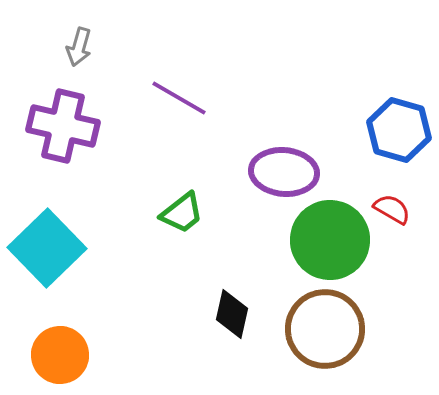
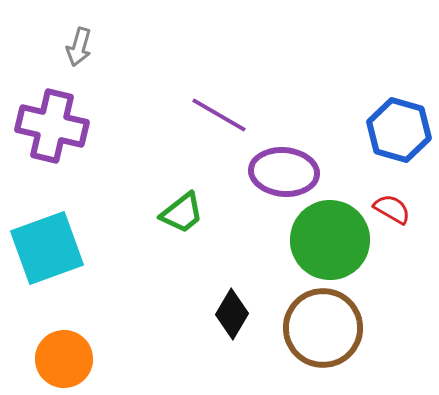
purple line: moved 40 px right, 17 px down
purple cross: moved 11 px left
cyan square: rotated 24 degrees clockwise
black diamond: rotated 18 degrees clockwise
brown circle: moved 2 px left, 1 px up
orange circle: moved 4 px right, 4 px down
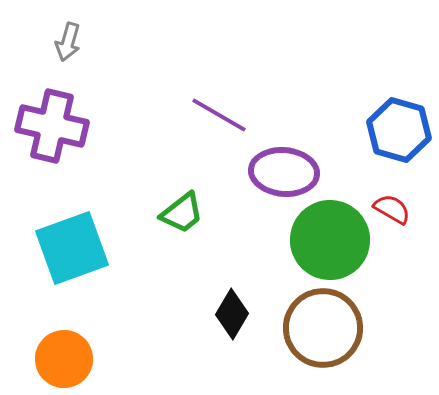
gray arrow: moved 11 px left, 5 px up
cyan square: moved 25 px right
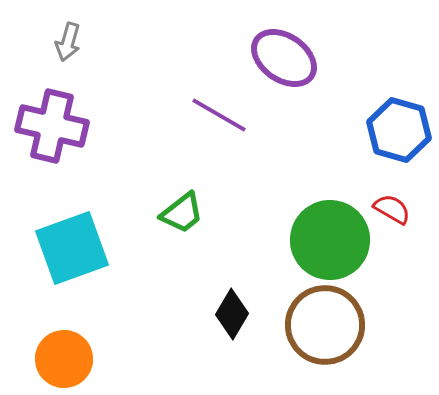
purple ellipse: moved 114 px up; rotated 30 degrees clockwise
brown circle: moved 2 px right, 3 px up
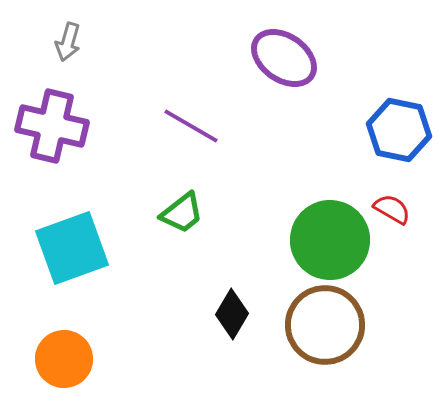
purple line: moved 28 px left, 11 px down
blue hexagon: rotated 4 degrees counterclockwise
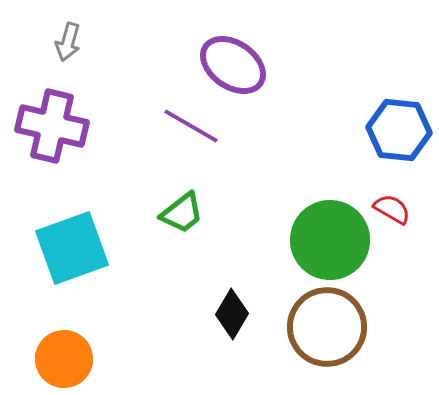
purple ellipse: moved 51 px left, 7 px down
blue hexagon: rotated 6 degrees counterclockwise
brown circle: moved 2 px right, 2 px down
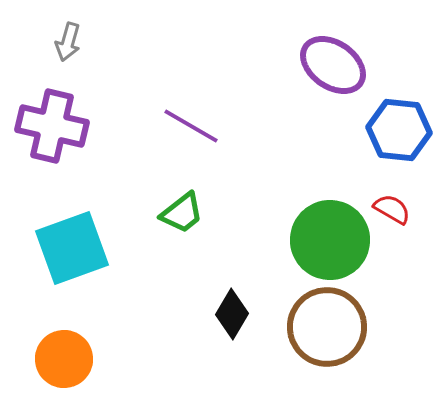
purple ellipse: moved 100 px right
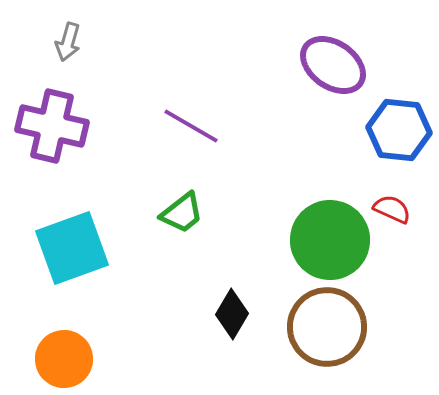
red semicircle: rotated 6 degrees counterclockwise
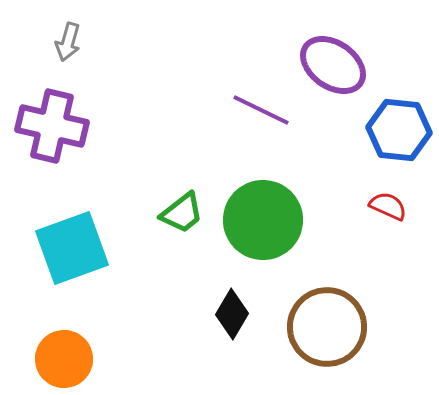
purple line: moved 70 px right, 16 px up; rotated 4 degrees counterclockwise
red semicircle: moved 4 px left, 3 px up
green circle: moved 67 px left, 20 px up
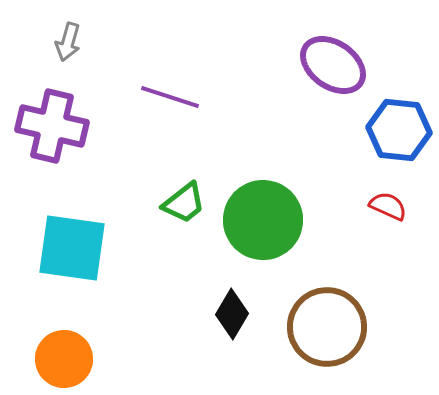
purple line: moved 91 px left, 13 px up; rotated 8 degrees counterclockwise
green trapezoid: moved 2 px right, 10 px up
cyan square: rotated 28 degrees clockwise
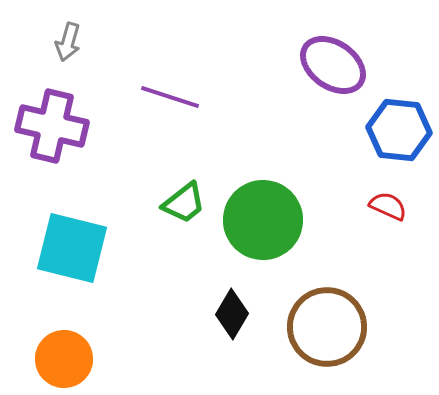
cyan square: rotated 6 degrees clockwise
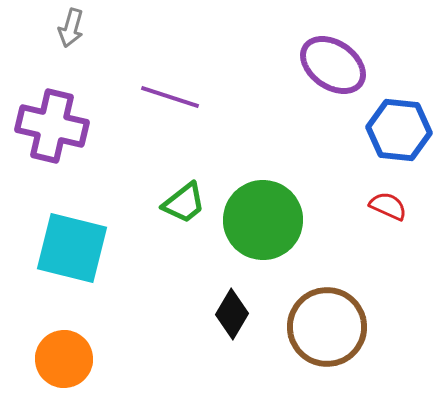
gray arrow: moved 3 px right, 14 px up
